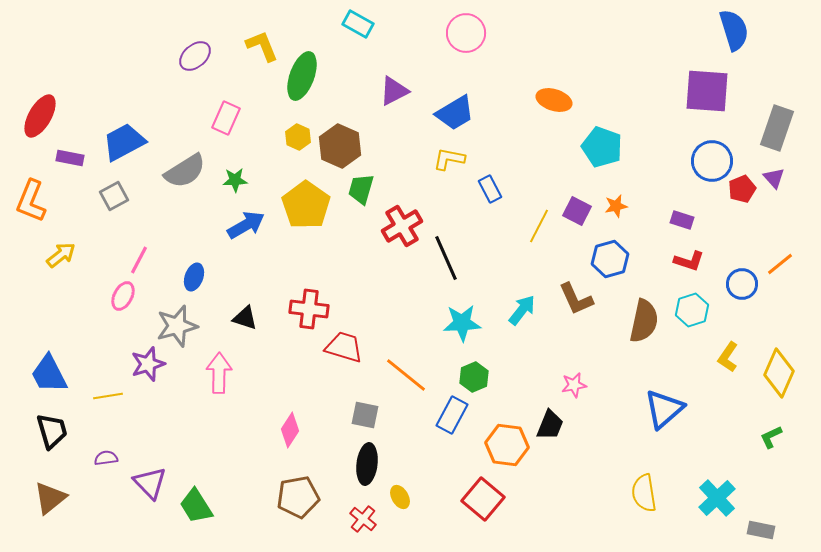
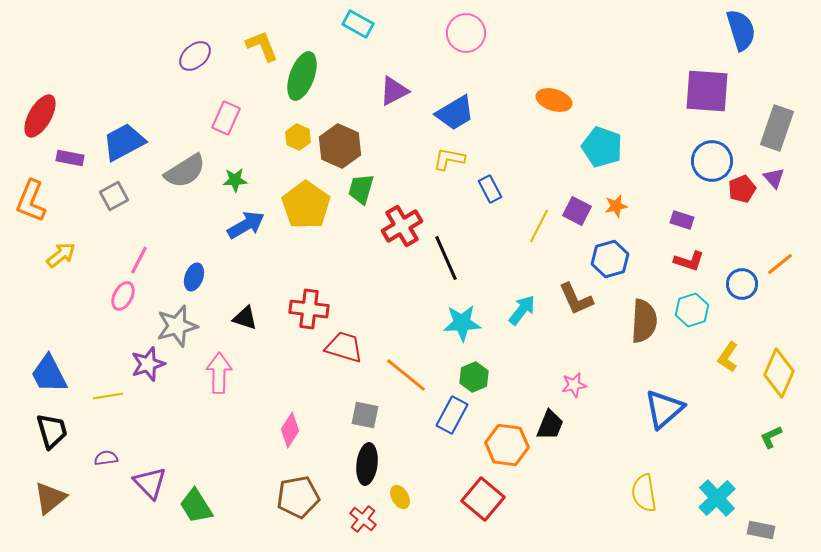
blue semicircle at (734, 30): moved 7 px right
brown semicircle at (644, 321): rotated 9 degrees counterclockwise
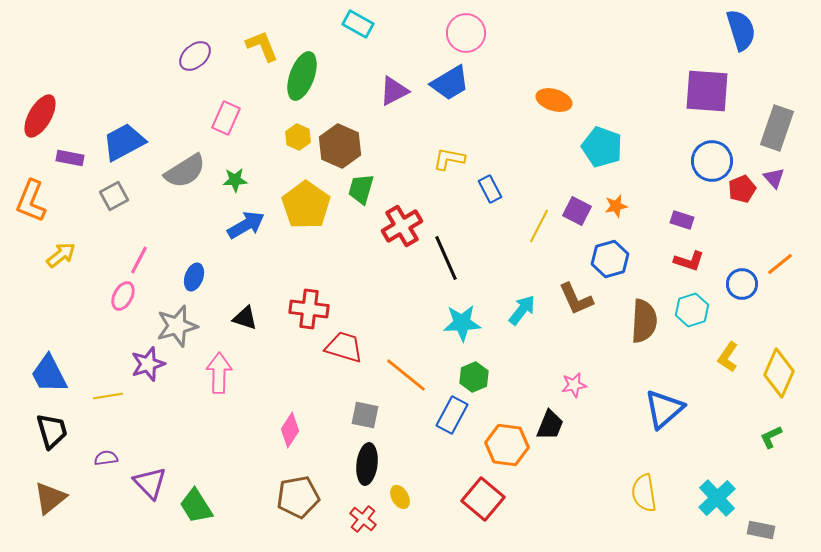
blue trapezoid at (455, 113): moved 5 px left, 30 px up
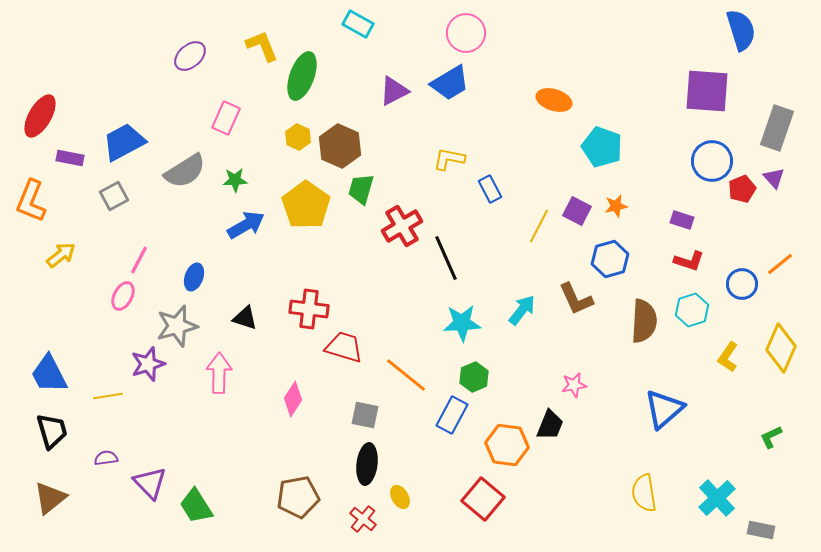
purple ellipse at (195, 56): moved 5 px left
yellow diamond at (779, 373): moved 2 px right, 25 px up
pink diamond at (290, 430): moved 3 px right, 31 px up
